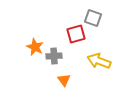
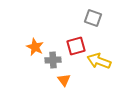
red square: moved 12 px down
gray cross: moved 1 px left, 4 px down
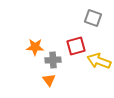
orange star: rotated 24 degrees counterclockwise
orange triangle: moved 15 px left
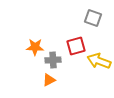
orange triangle: rotated 40 degrees clockwise
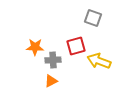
orange triangle: moved 2 px right, 1 px down
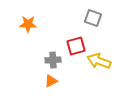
orange star: moved 7 px left, 23 px up
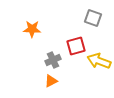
orange star: moved 4 px right, 5 px down
gray cross: rotated 21 degrees counterclockwise
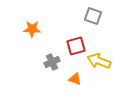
gray square: moved 2 px up
gray cross: moved 1 px left, 2 px down
orange triangle: moved 24 px right, 2 px up; rotated 48 degrees clockwise
